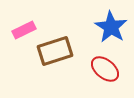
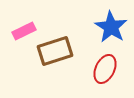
pink rectangle: moved 1 px down
red ellipse: rotated 76 degrees clockwise
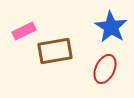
brown rectangle: rotated 8 degrees clockwise
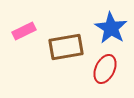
blue star: moved 1 px down
brown rectangle: moved 11 px right, 4 px up
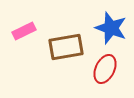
blue star: rotated 12 degrees counterclockwise
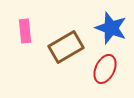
pink rectangle: moved 1 px right; rotated 70 degrees counterclockwise
brown rectangle: rotated 20 degrees counterclockwise
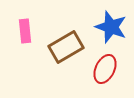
blue star: moved 1 px up
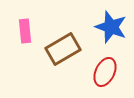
brown rectangle: moved 3 px left, 2 px down
red ellipse: moved 3 px down
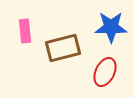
blue star: rotated 20 degrees counterclockwise
brown rectangle: moved 1 px up; rotated 16 degrees clockwise
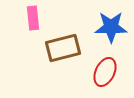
pink rectangle: moved 8 px right, 13 px up
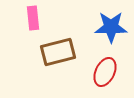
brown rectangle: moved 5 px left, 4 px down
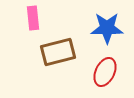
blue star: moved 4 px left, 1 px down
